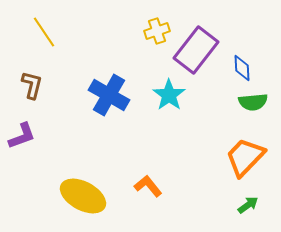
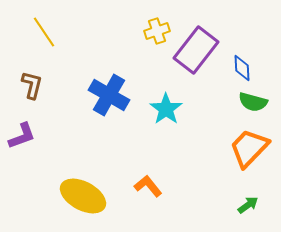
cyan star: moved 3 px left, 14 px down
green semicircle: rotated 20 degrees clockwise
orange trapezoid: moved 4 px right, 9 px up
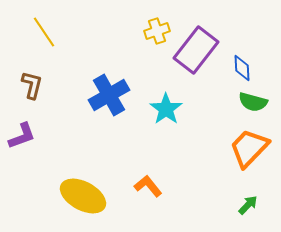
blue cross: rotated 30 degrees clockwise
green arrow: rotated 10 degrees counterclockwise
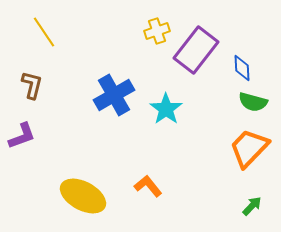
blue cross: moved 5 px right
green arrow: moved 4 px right, 1 px down
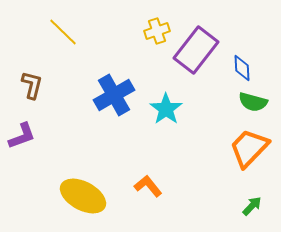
yellow line: moved 19 px right; rotated 12 degrees counterclockwise
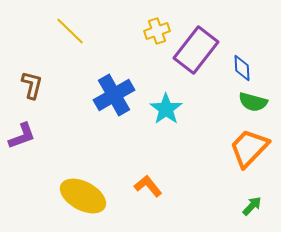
yellow line: moved 7 px right, 1 px up
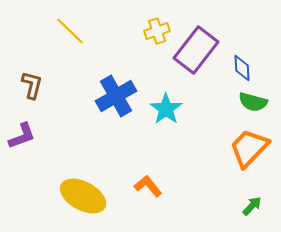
blue cross: moved 2 px right, 1 px down
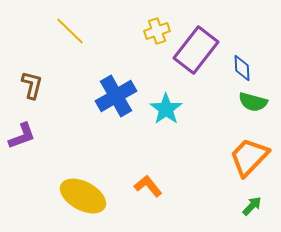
orange trapezoid: moved 9 px down
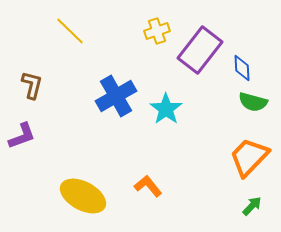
purple rectangle: moved 4 px right
